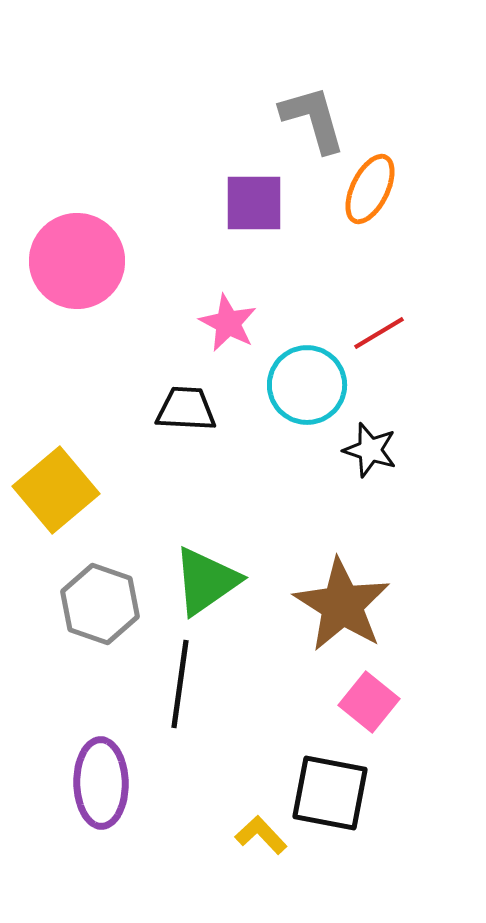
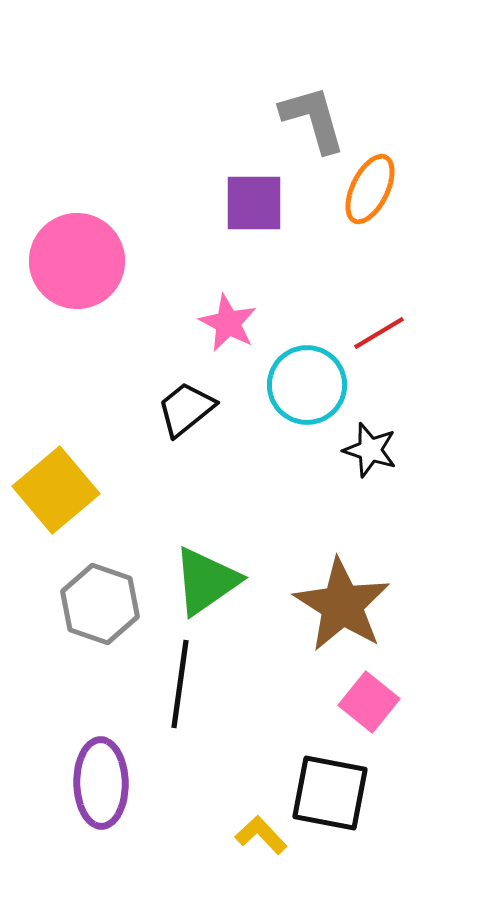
black trapezoid: rotated 42 degrees counterclockwise
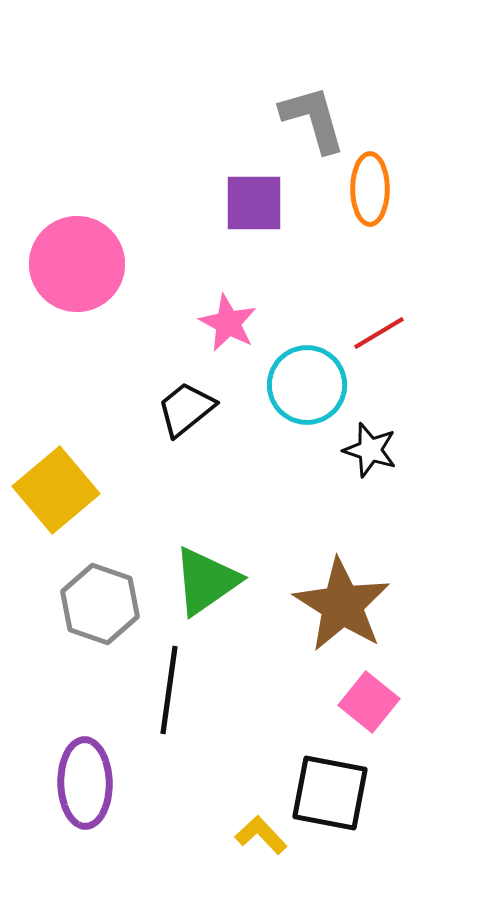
orange ellipse: rotated 26 degrees counterclockwise
pink circle: moved 3 px down
black line: moved 11 px left, 6 px down
purple ellipse: moved 16 px left
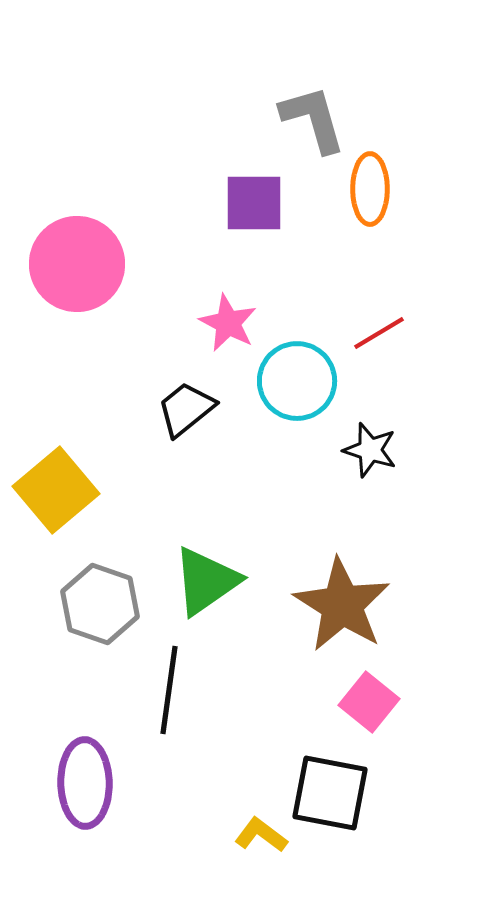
cyan circle: moved 10 px left, 4 px up
yellow L-shape: rotated 10 degrees counterclockwise
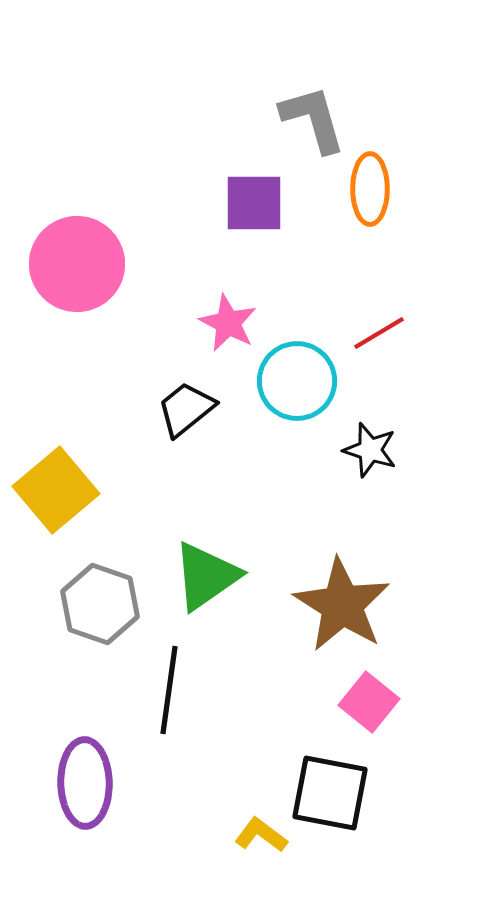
green triangle: moved 5 px up
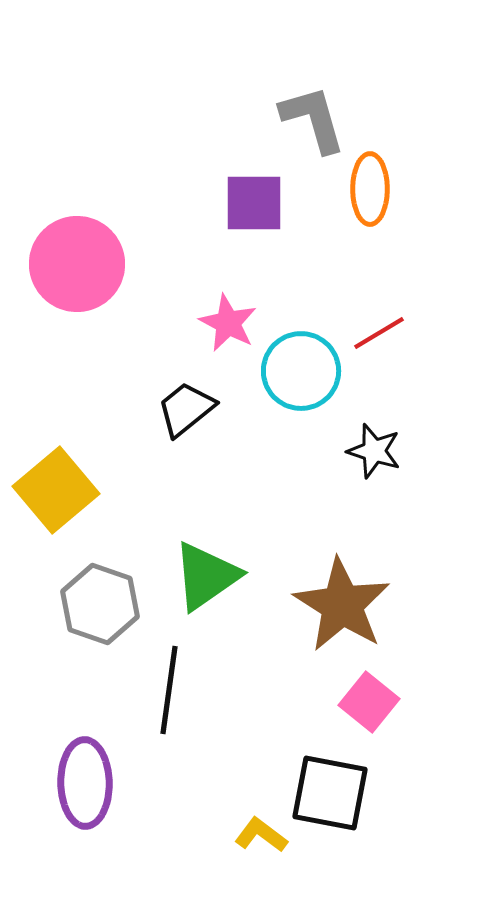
cyan circle: moved 4 px right, 10 px up
black star: moved 4 px right, 1 px down
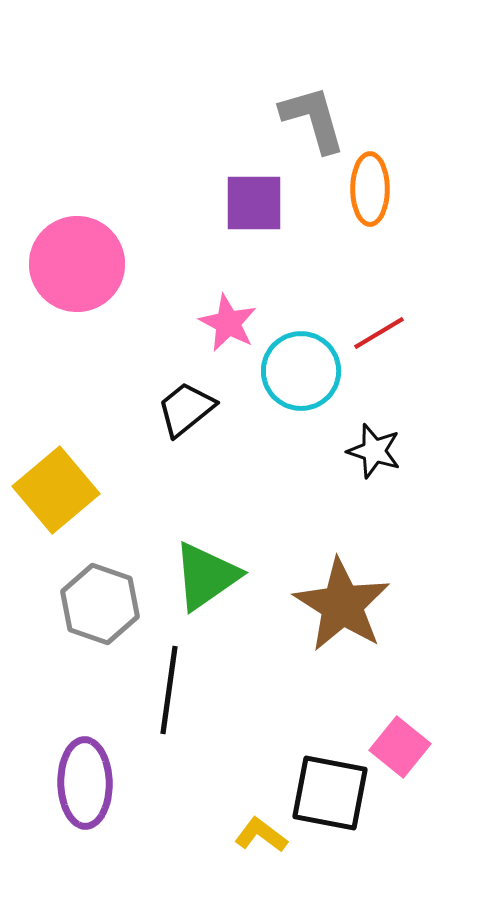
pink square: moved 31 px right, 45 px down
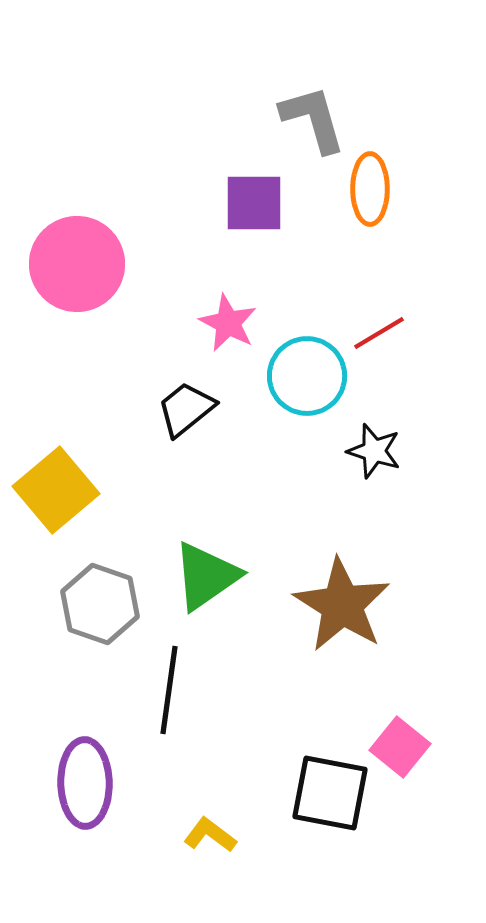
cyan circle: moved 6 px right, 5 px down
yellow L-shape: moved 51 px left
